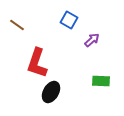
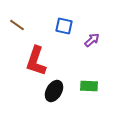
blue square: moved 5 px left, 6 px down; rotated 18 degrees counterclockwise
red L-shape: moved 1 px left, 2 px up
green rectangle: moved 12 px left, 5 px down
black ellipse: moved 3 px right, 1 px up
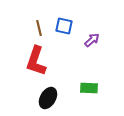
brown line: moved 22 px right, 3 px down; rotated 42 degrees clockwise
green rectangle: moved 2 px down
black ellipse: moved 6 px left, 7 px down
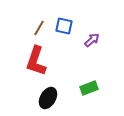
brown line: rotated 42 degrees clockwise
green rectangle: rotated 24 degrees counterclockwise
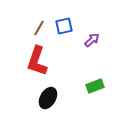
blue square: rotated 24 degrees counterclockwise
red L-shape: moved 1 px right
green rectangle: moved 6 px right, 2 px up
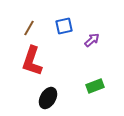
brown line: moved 10 px left
red L-shape: moved 5 px left
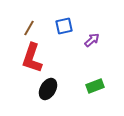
red L-shape: moved 3 px up
black ellipse: moved 9 px up
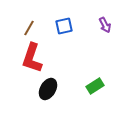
purple arrow: moved 13 px right, 15 px up; rotated 105 degrees clockwise
green rectangle: rotated 12 degrees counterclockwise
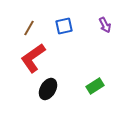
red L-shape: moved 1 px right; rotated 36 degrees clockwise
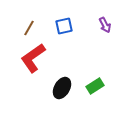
black ellipse: moved 14 px right, 1 px up
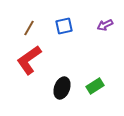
purple arrow: rotated 91 degrees clockwise
red L-shape: moved 4 px left, 2 px down
black ellipse: rotated 10 degrees counterclockwise
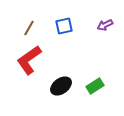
black ellipse: moved 1 px left, 2 px up; rotated 35 degrees clockwise
